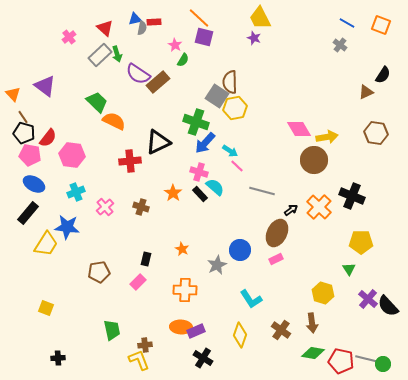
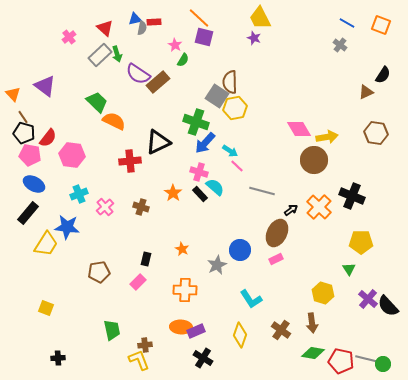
cyan cross at (76, 192): moved 3 px right, 2 px down
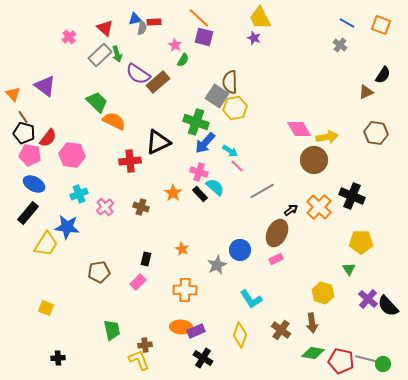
gray line at (262, 191): rotated 45 degrees counterclockwise
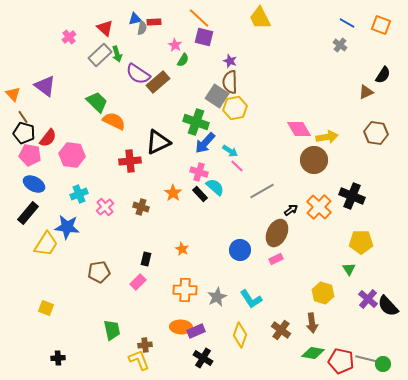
purple star at (254, 38): moved 24 px left, 23 px down
gray star at (217, 265): moved 32 px down
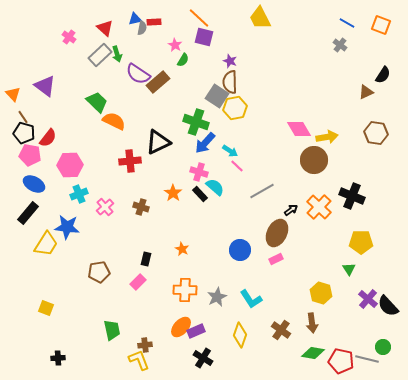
pink cross at (69, 37): rotated 16 degrees counterclockwise
pink hexagon at (72, 155): moved 2 px left, 10 px down; rotated 10 degrees counterclockwise
yellow hexagon at (323, 293): moved 2 px left
orange ellipse at (181, 327): rotated 50 degrees counterclockwise
green circle at (383, 364): moved 17 px up
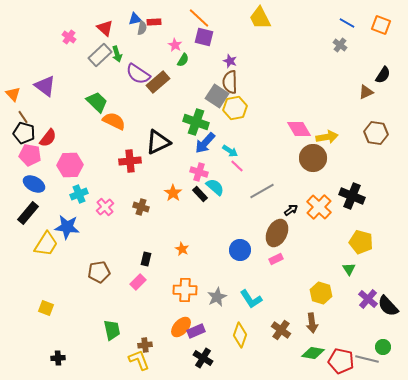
brown circle at (314, 160): moved 1 px left, 2 px up
yellow pentagon at (361, 242): rotated 15 degrees clockwise
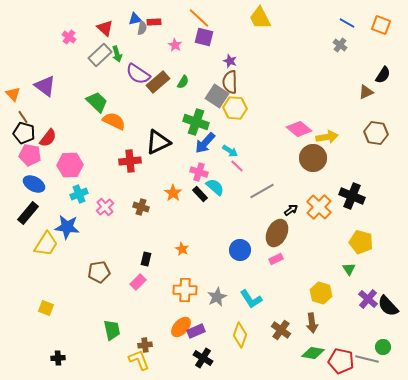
green semicircle at (183, 60): moved 22 px down
yellow hexagon at (235, 108): rotated 15 degrees clockwise
pink diamond at (299, 129): rotated 20 degrees counterclockwise
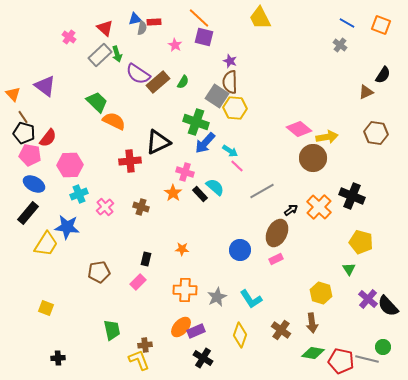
pink cross at (199, 172): moved 14 px left
orange star at (182, 249): rotated 24 degrees counterclockwise
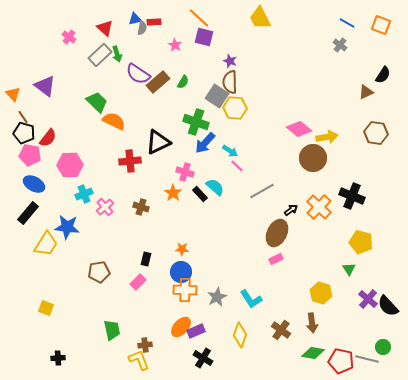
cyan cross at (79, 194): moved 5 px right
blue circle at (240, 250): moved 59 px left, 22 px down
